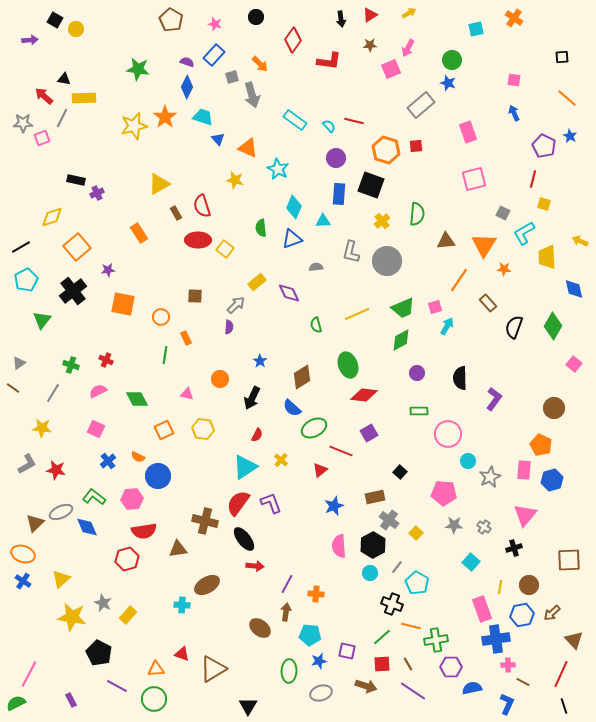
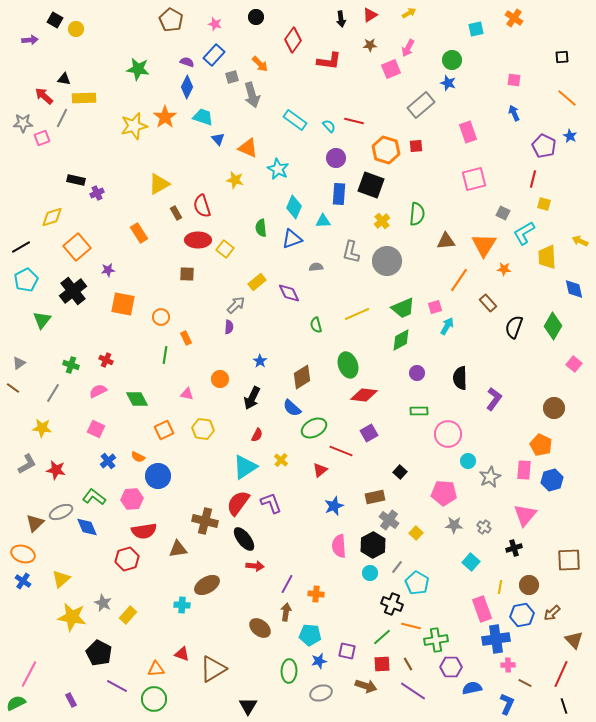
brown square at (195, 296): moved 8 px left, 22 px up
brown line at (523, 682): moved 2 px right, 1 px down
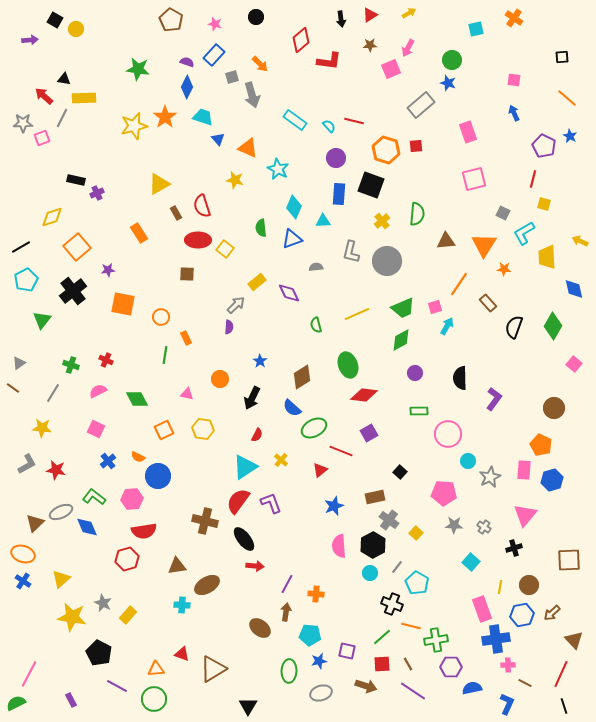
red diamond at (293, 40): moved 8 px right; rotated 15 degrees clockwise
orange line at (459, 280): moved 4 px down
purple circle at (417, 373): moved 2 px left
red semicircle at (238, 503): moved 2 px up
brown triangle at (178, 549): moved 1 px left, 17 px down
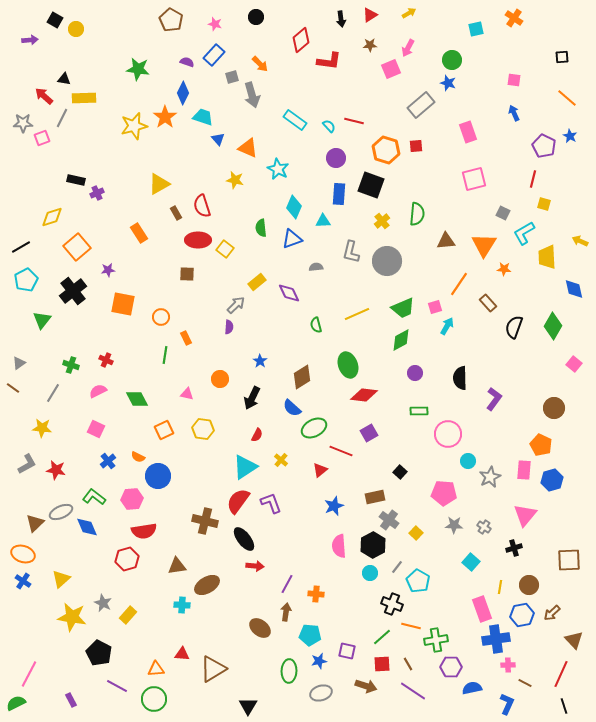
blue diamond at (187, 87): moved 4 px left, 6 px down
cyan pentagon at (417, 583): moved 1 px right, 2 px up
red triangle at (182, 654): rotated 14 degrees counterclockwise
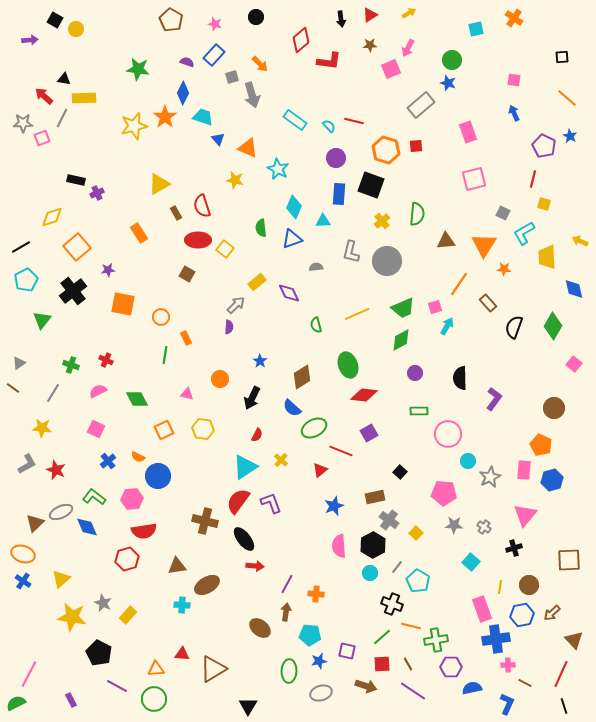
brown square at (187, 274): rotated 28 degrees clockwise
red star at (56, 470): rotated 12 degrees clockwise
